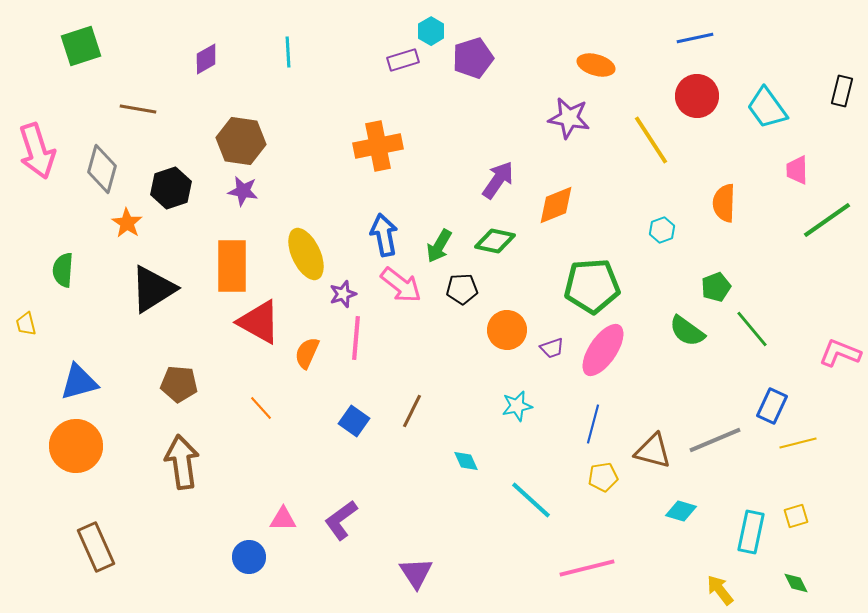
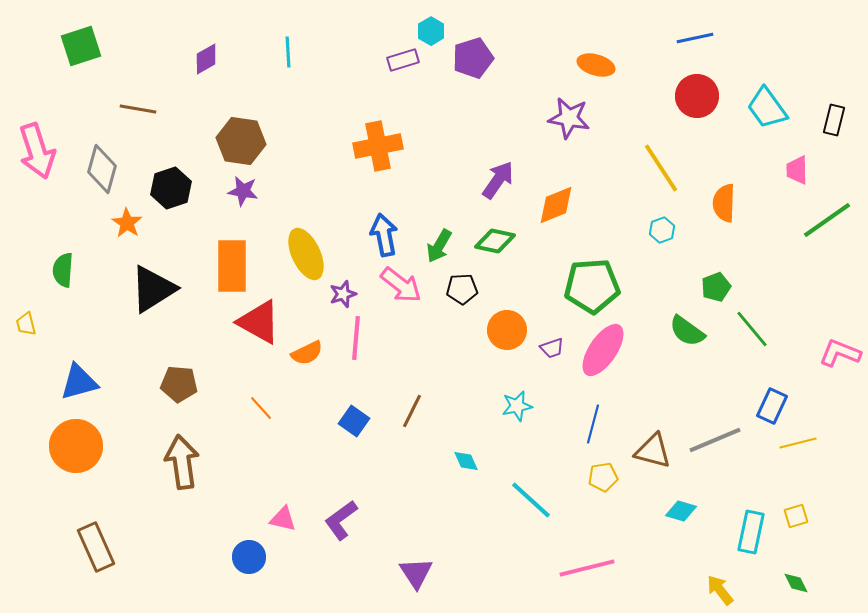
black rectangle at (842, 91): moved 8 px left, 29 px down
yellow line at (651, 140): moved 10 px right, 28 px down
orange semicircle at (307, 353): rotated 140 degrees counterclockwise
pink triangle at (283, 519): rotated 12 degrees clockwise
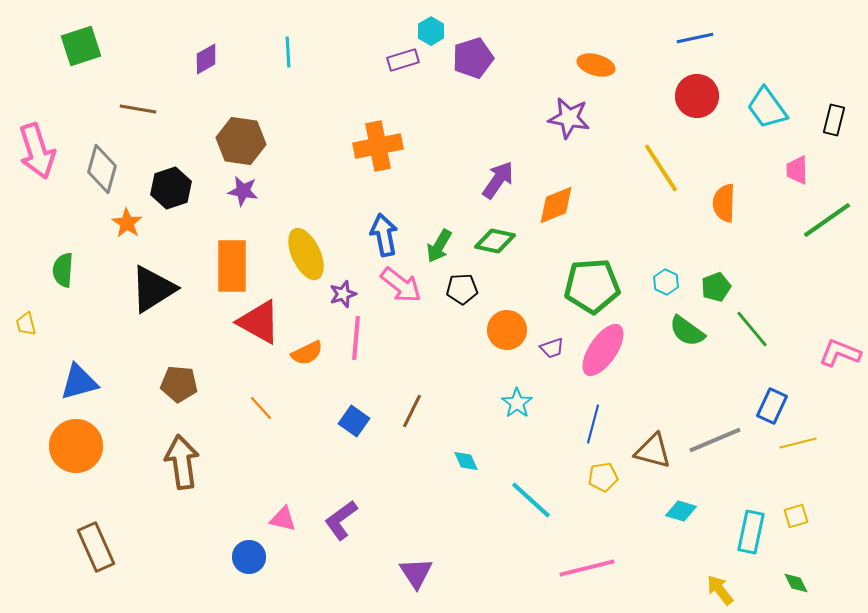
cyan hexagon at (662, 230): moved 4 px right, 52 px down; rotated 15 degrees counterclockwise
cyan star at (517, 406): moved 3 px up; rotated 24 degrees counterclockwise
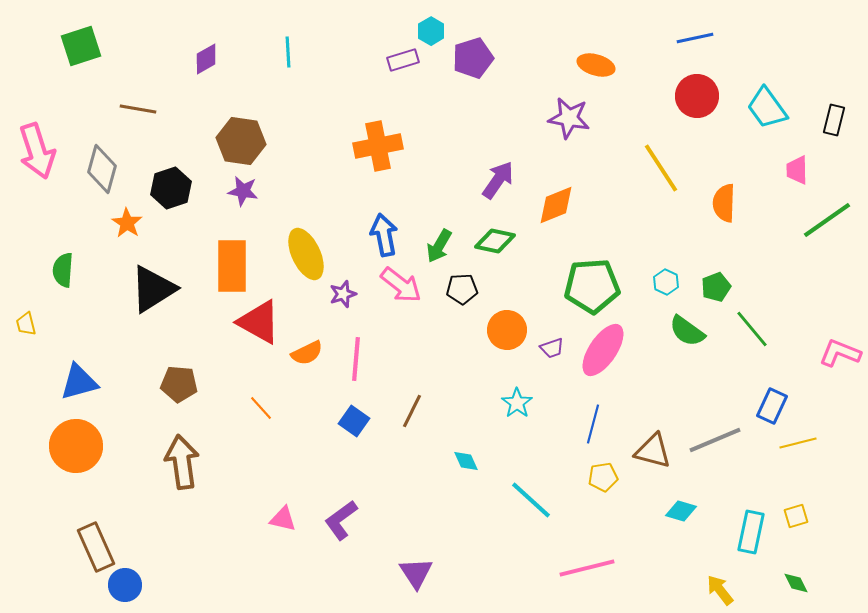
pink line at (356, 338): moved 21 px down
blue circle at (249, 557): moved 124 px left, 28 px down
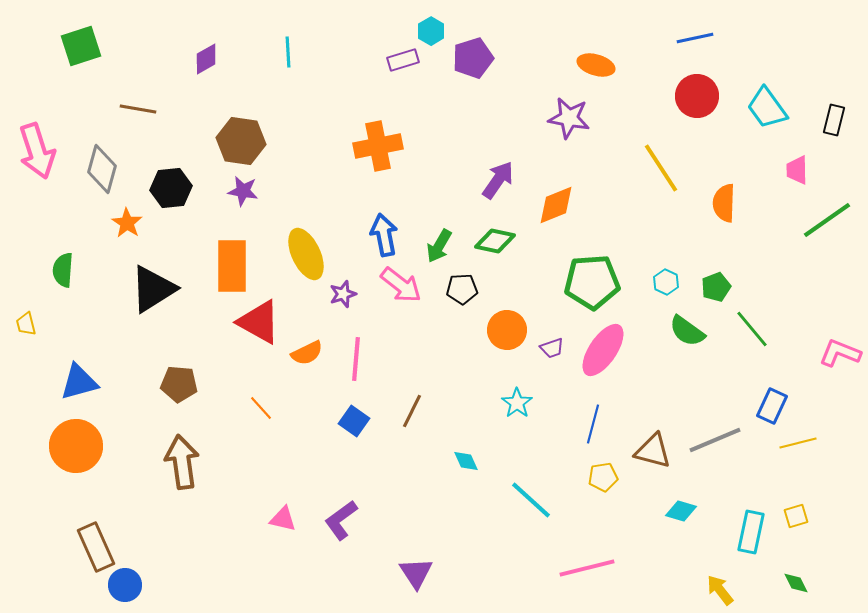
black hexagon at (171, 188): rotated 12 degrees clockwise
green pentagon at (592, 286): moved 4 px up
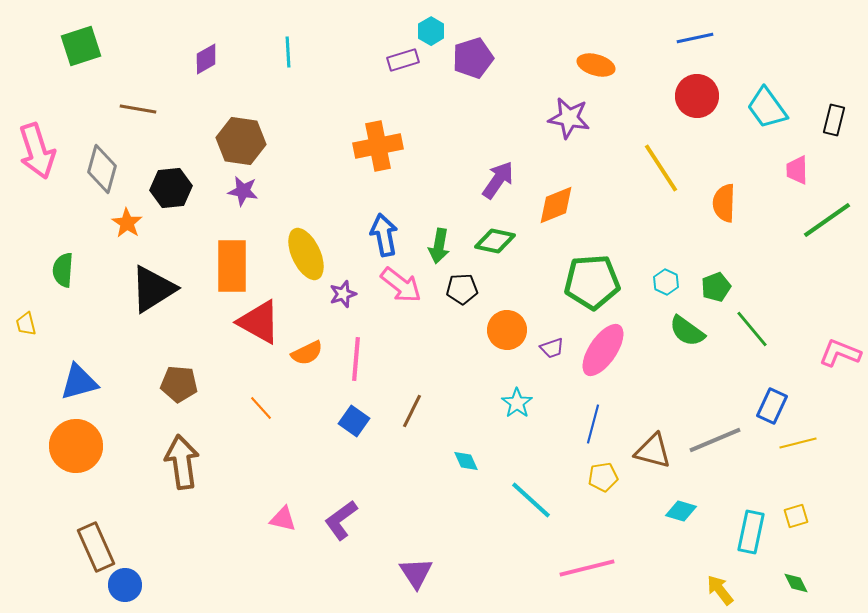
green arrow at (439, 246): rotated 20 degrees counterclockwise
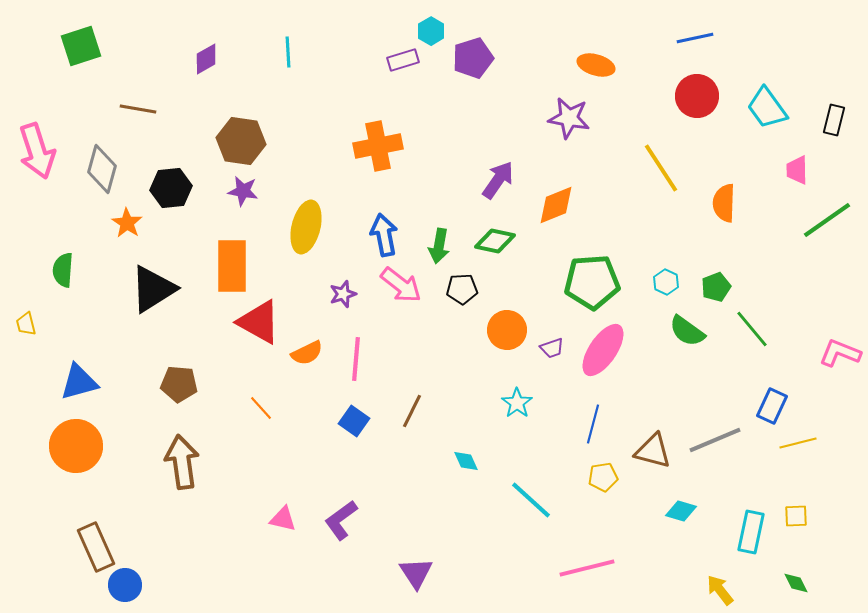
yellow ellipse at (306, 254): moved 27 px up; rotated 39 degrees clockwise
yellow square at (796, 516): rotated 15 degrees clockwise
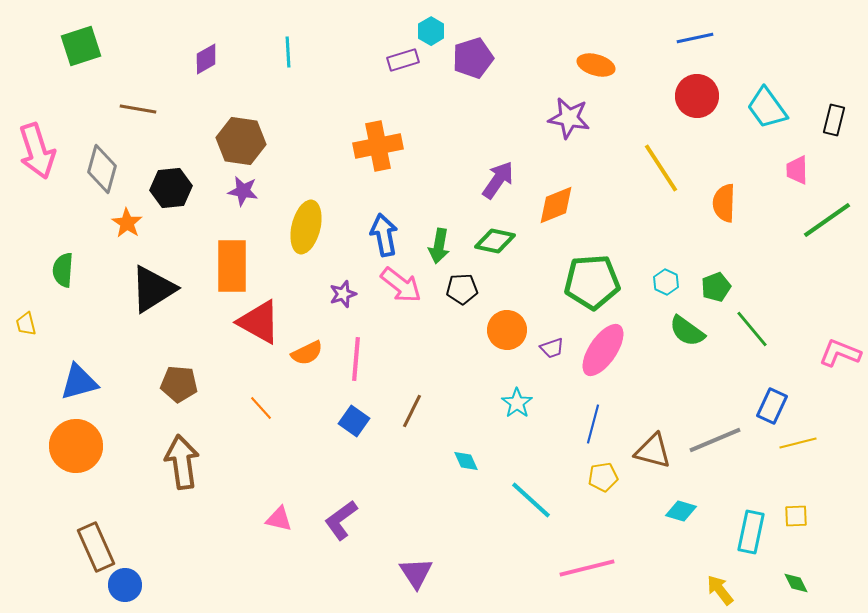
pink triangle at (283, 519): moved 4 px left
